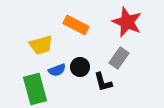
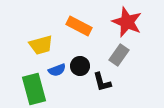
orange rectangle: moved 3 px right, 1 px down
gray rectangle: moved 3 px up
black circle: moved 1 px up
black L-shape: moved 1 px left
green rectangle: moved 1 px left
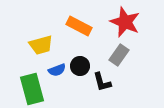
red star: moved 2 px left
green rectangle: moved 2 px left
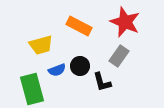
gray rectangle: moved 1 px down
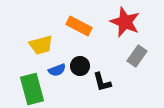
gray rectangle: moved 18 px right
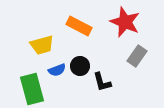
yellow trapezoid: moved 1 px right
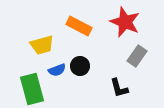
black L-shape: moved 17 px right, 6 px down
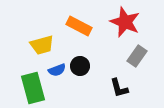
green rectangle: moved 1 px right, 1 px up
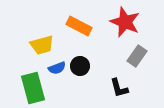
blue semicircle: moved 2 px up
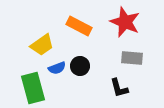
yellow trapezoid: rotated 20 degrees counterclockwise
gray rectangle: moved 5 px left, 2 px down; rotated 60 degrees clockwise
